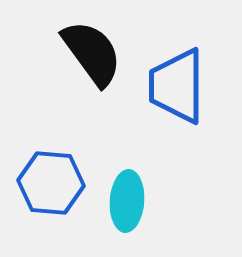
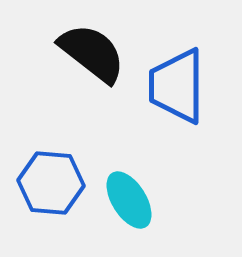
black semicircle: rotated 16 degrees counterclockwise
cyan ellipse: moved 2 px right, 1 px up; rotated 36 degrees counterclockwise
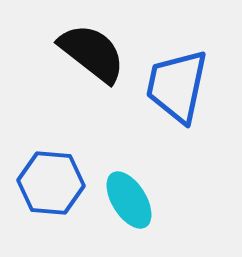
blue trapezoid: rotated 12 degrees clockwise
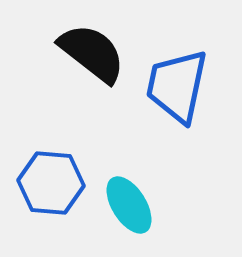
cyan ellipse: moved 5 px down
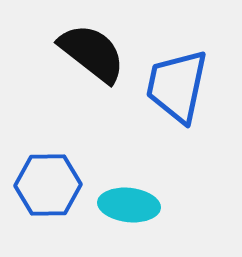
blue hexagon: moved 3 px left, 2 px down; rotated 6 degrees counterclockwise
cyan ellipse: rotated 52 degrees counterclockwise
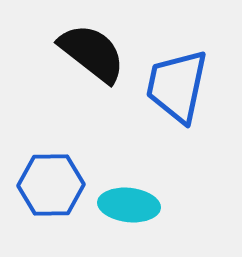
blue hexagon: moved 3 px right
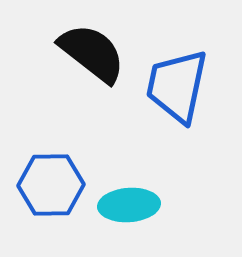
cyan ellipse: rotated 10 degrees counterclockwise
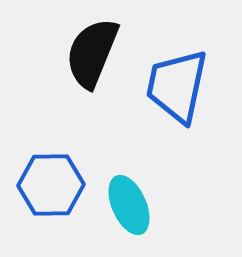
black semicircle: rotated 106 degrees counterclockwise
cyan ellipse: rotated 70 degrees clockwise
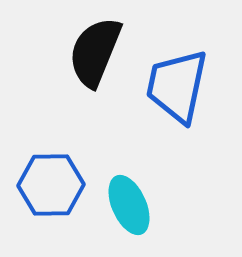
black semicircle: moved 3 px right, 1 px up
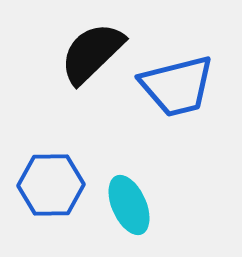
black semicircle: moved 3 px left, 1 px down; rotated 24 degrees clockwise
blue trapezoid: rotated 116 degrees counterclockwise
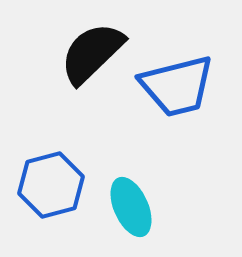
blue hexagon: rotated 14 degrees counterclockwise
cyan ellipse: moved 2 px right, 2 px down
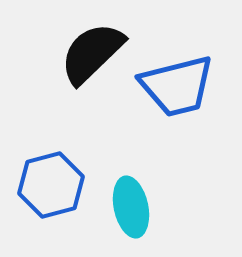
cyan ellipse: rotated 12 degrees clockwise
